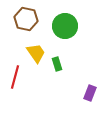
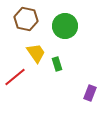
red line: rotated 35 degrees clockwise
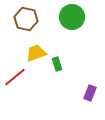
green circle: moved 7 px right, 9 px up
yellow trapezoid: rotated 75 degrees counterclockwise
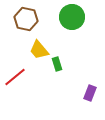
yellow trapezoid: moved 3 px right, 3 px up; rotated 110 degrees counterclockwise
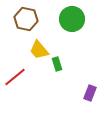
green circle: moved 2 px down
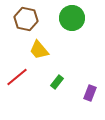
green circle: moved 1 px up
green rectangle: moved 18 px down; rotated 56 degrees clockwise
red line: moved 2 px right
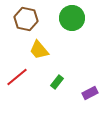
purple rectangle: rotated 42 degrees clockwise
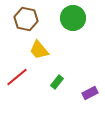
green circle: moved 1 px right
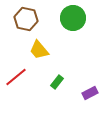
red line: moved 1 px left
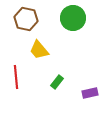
red line: rotated 55 degrees counterclockwise
purple rectangle: rotated 14 degrees clockwise
